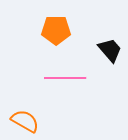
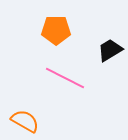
black trapezoid: rotated 80 degrees counterclockwise
pink line: rotated 27 degrees clockwise
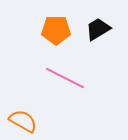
black trapezoid: moved 12 px left, 21 px up
orange semicircle: moved 2 px left
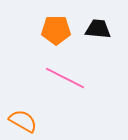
black trapezoid: rotated 36 degrees clockwise
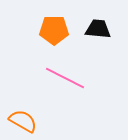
orange pentagon: moved 2 px left
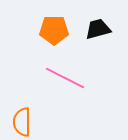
black trapezoid: rotated 20 degrees counterclockwise
orange semicircle: moved 1 px left, 1 px down; rotated 120 degrees counterclockwise
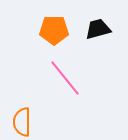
pink line: rotated 24 degrees clockwise
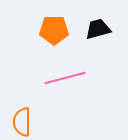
pink line: rotated 66 degrees counterclockwise
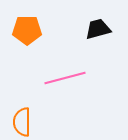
orange pentagon: moved 27 px left
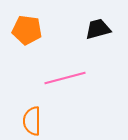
orange pentagon: rotated 8 degrees clockwise
orange semicircle: moved 10 px right, 1 px up
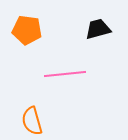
pink line: moved 4 px up; rotated 9 degrees clockwise
orange semicircle: rotated 16 degrees counterclockwise
